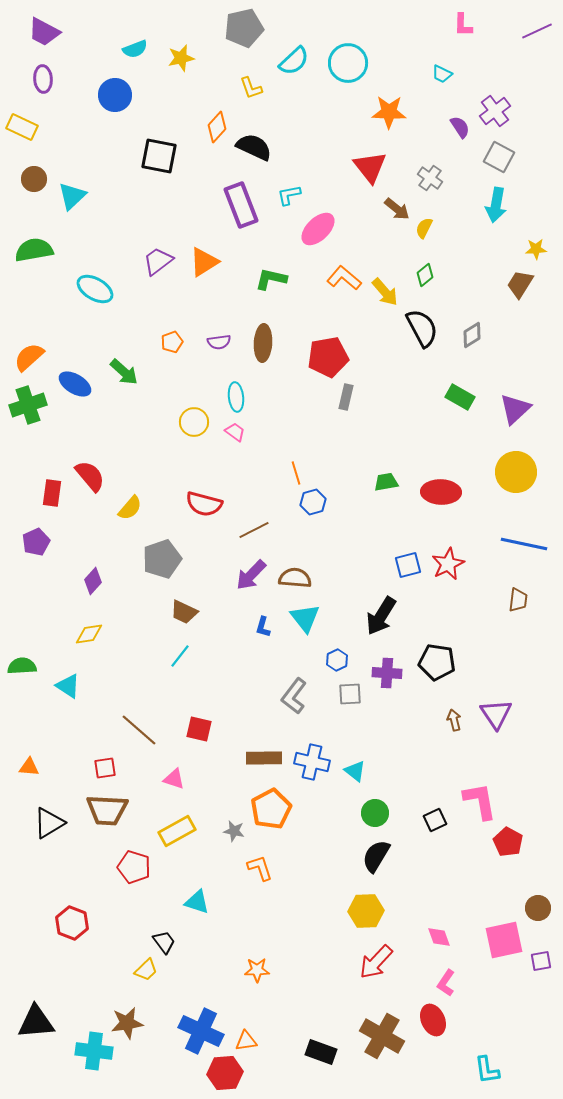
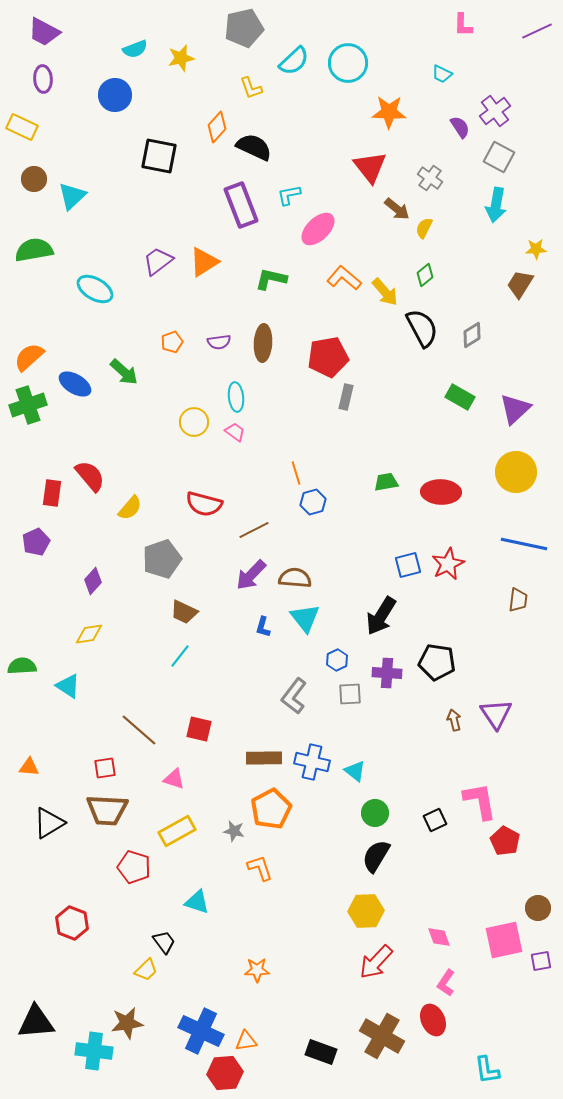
red pentagon at (508, 842): moved 3 px left, 1 px up
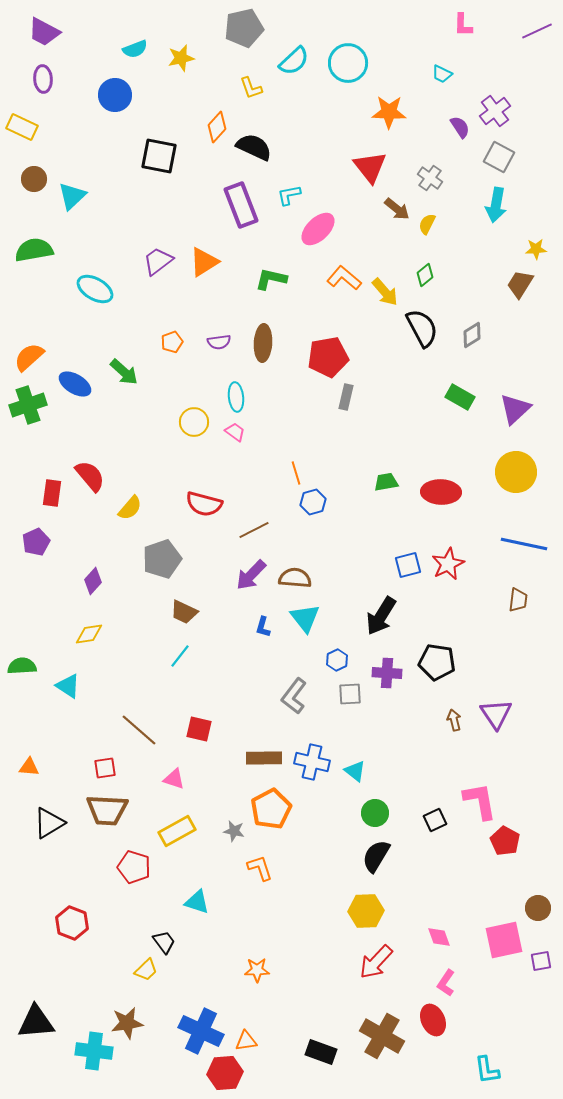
yellow semicircle at (424, 228): moved 3 px right, 4 px up
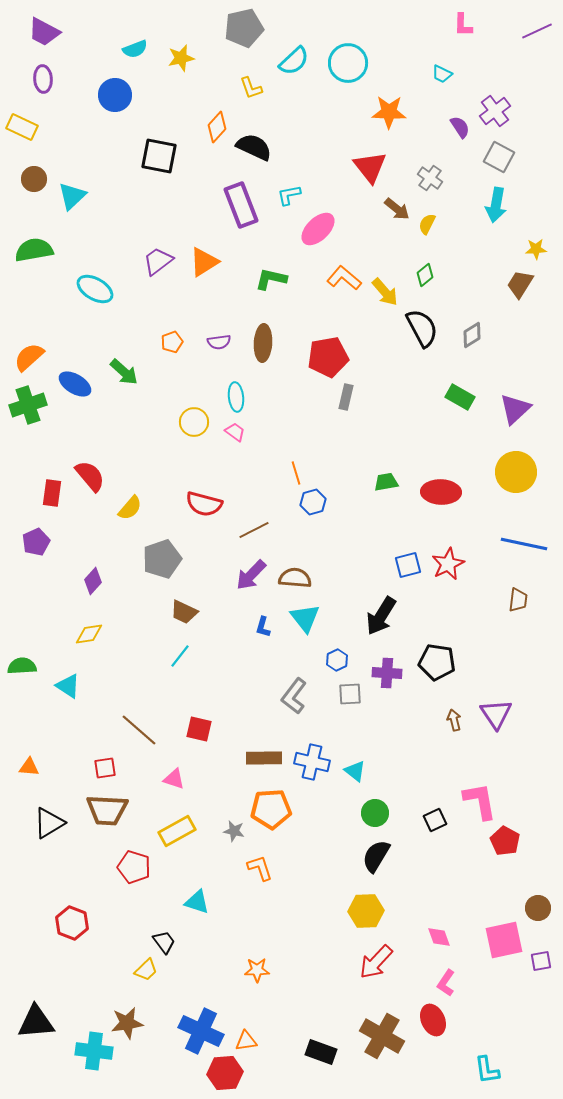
orange pentagon at (271, 809): rotated 24 degrees clockwise
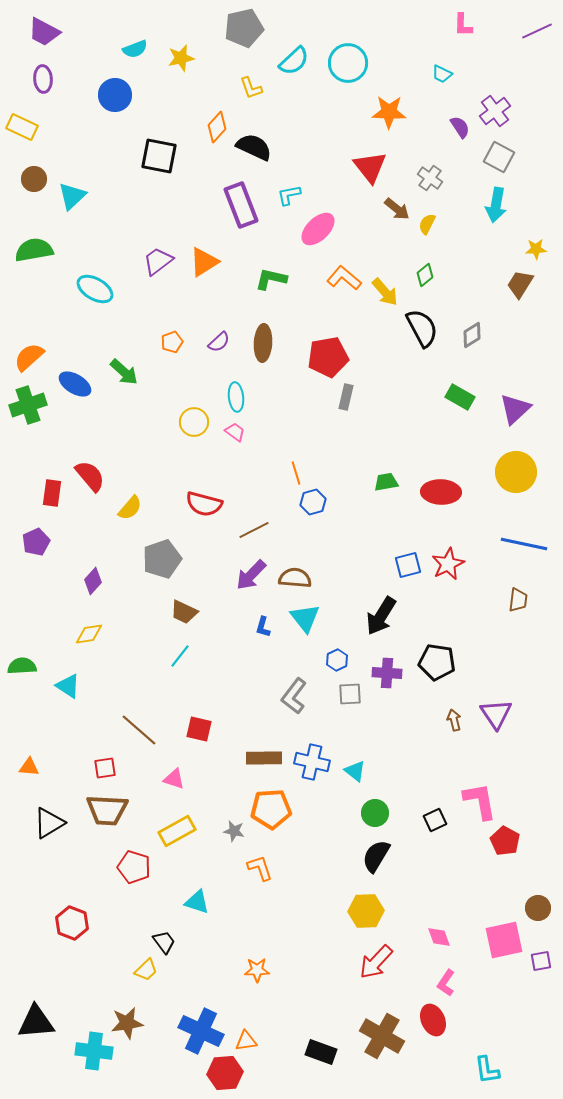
purple semicircle at (219, 342): rotated 35 degrees counterclockwise
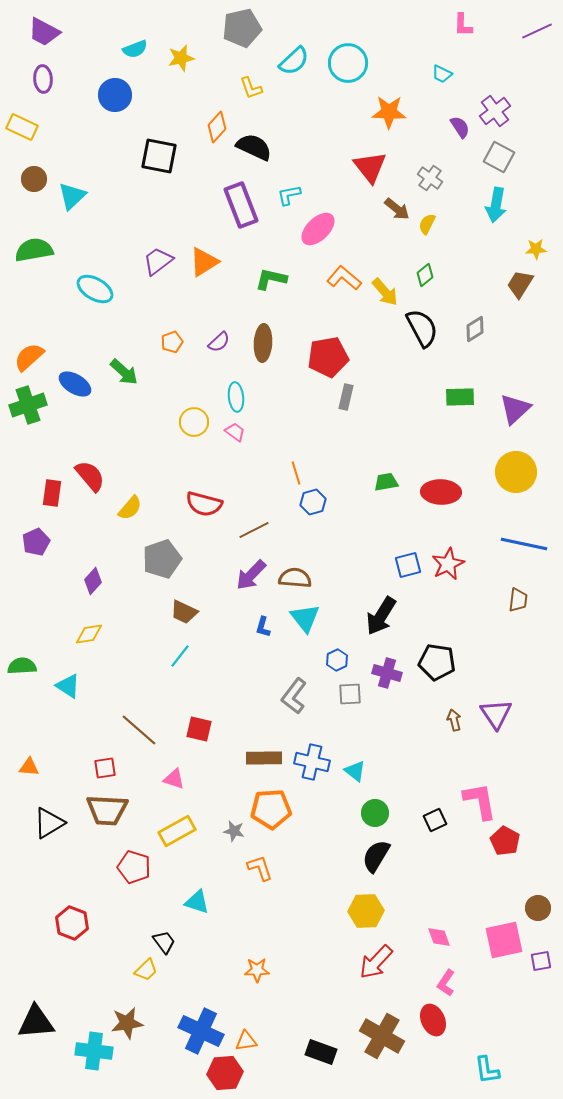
gray pentagon at (244, 28): moved 2 px left
gray diamond at (472, 335): moved 3 px right, 6 px up
green rectangle at (460, 397): rotated 32 degrees counterclockwise
purple cross at (387, 673): rotated 12 degrees clockwise
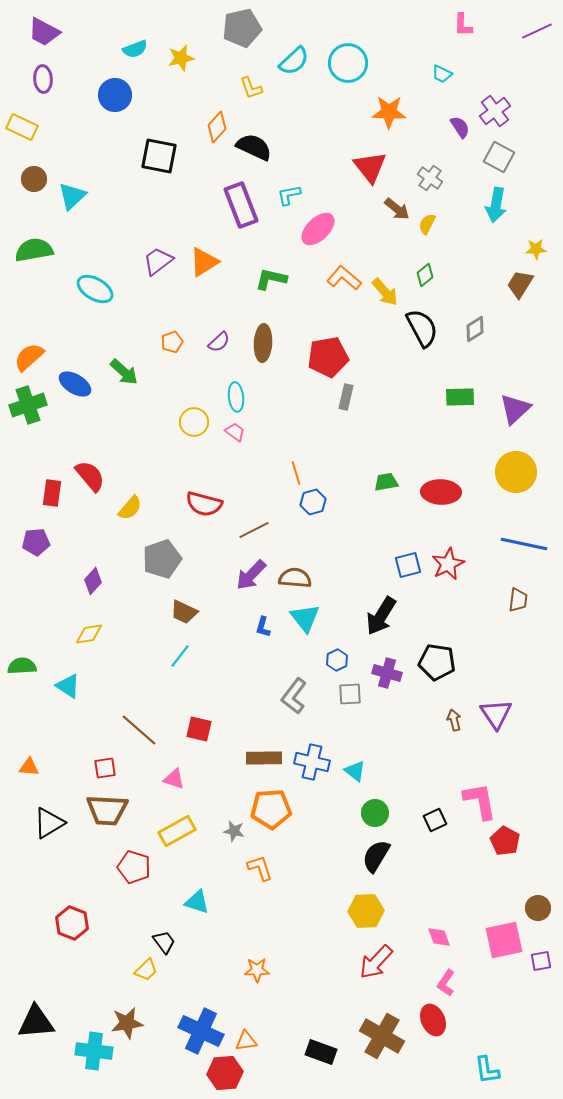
purple pentagon at (36, 542): rotated 20 degrees clockwise
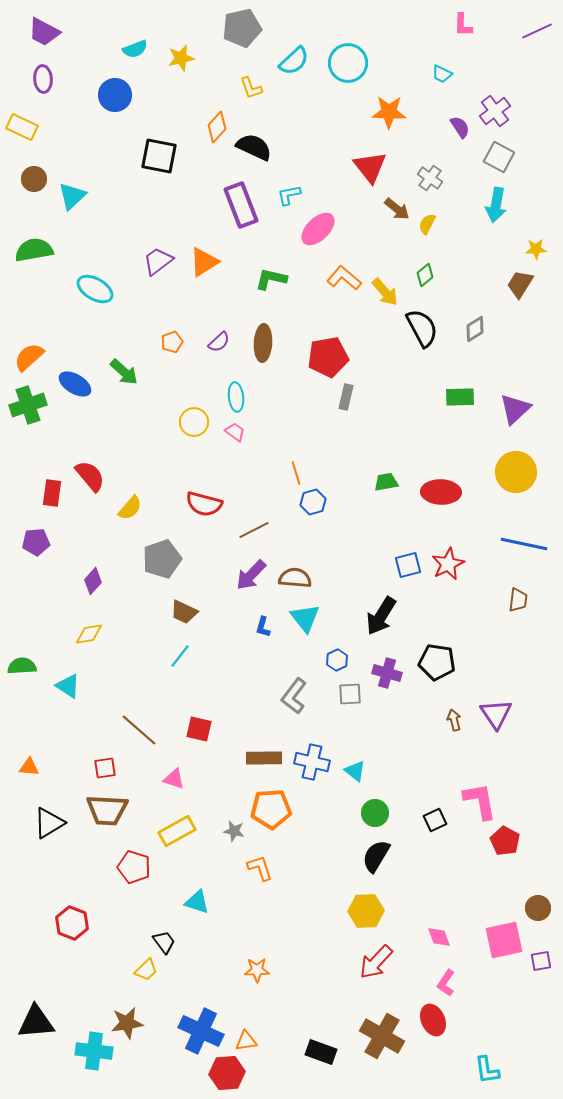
red hexagon at (225, 1073): moved 2 px right
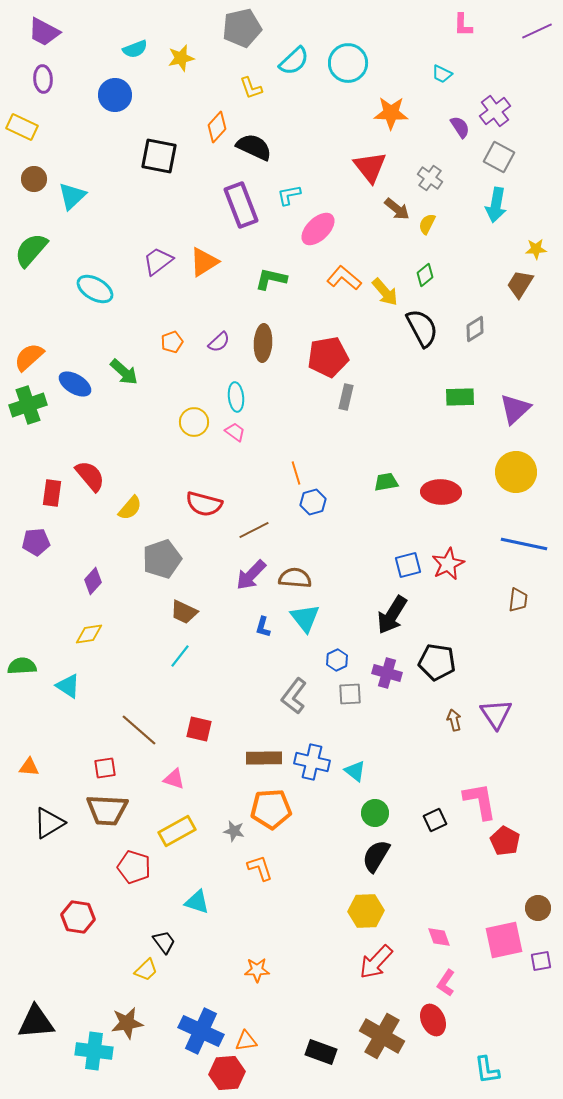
orange star at (389, 112): moved 2 px right, 1 px down
green semicircle at (34, 250): moved 3 px left; rotated 39 degrees counterclockwise
black arrow at (381, 616): moved 11 px right, 1 px up
red hexagon at (72, 923): moved 6 px right, 6 px up; rotated 12 degrees counterclockwise
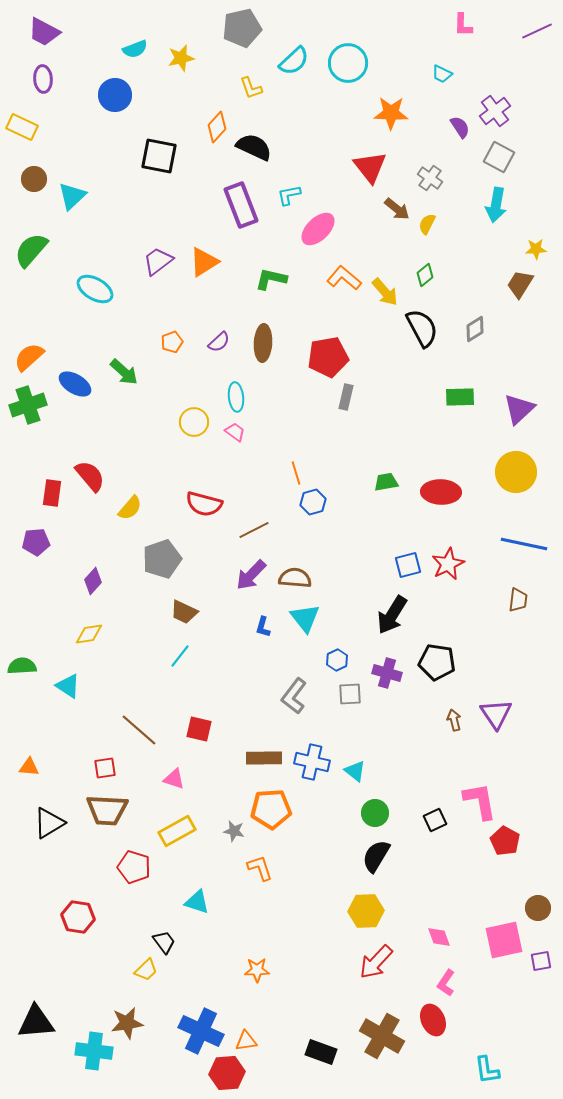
purple triangle at (515, 409): moved 4 px right
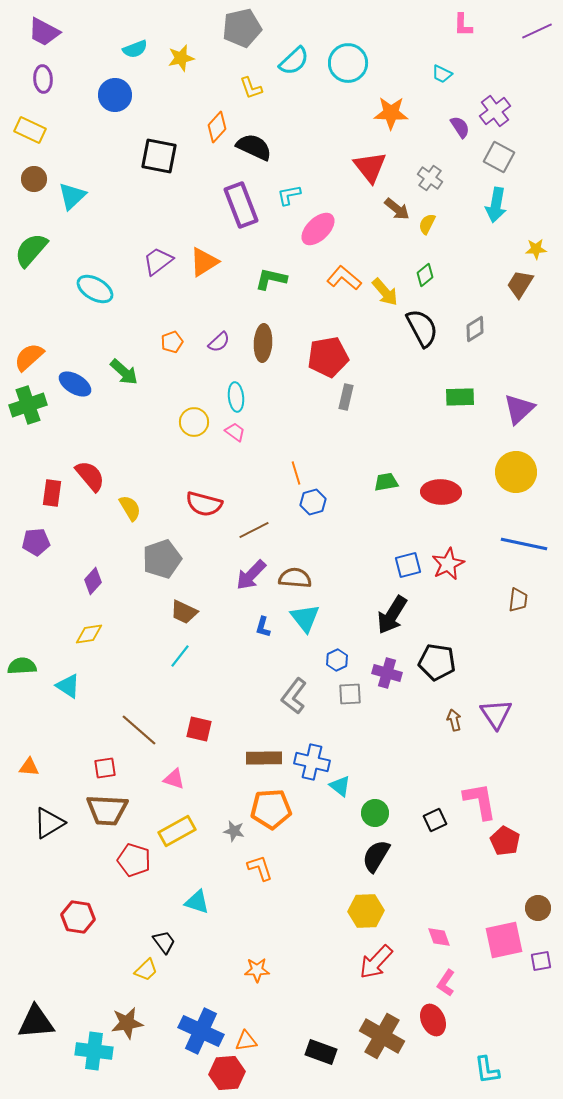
yellow rectangle at (22, 127): moved 8 px right, 3 px down
yellow semicircle at (130, 508): rotated 72 degrees counterclockwise
cyan triangle at (355, 771): moved 15 px left, 15 px down
red pentagon at (134, 867): moved 7 px up
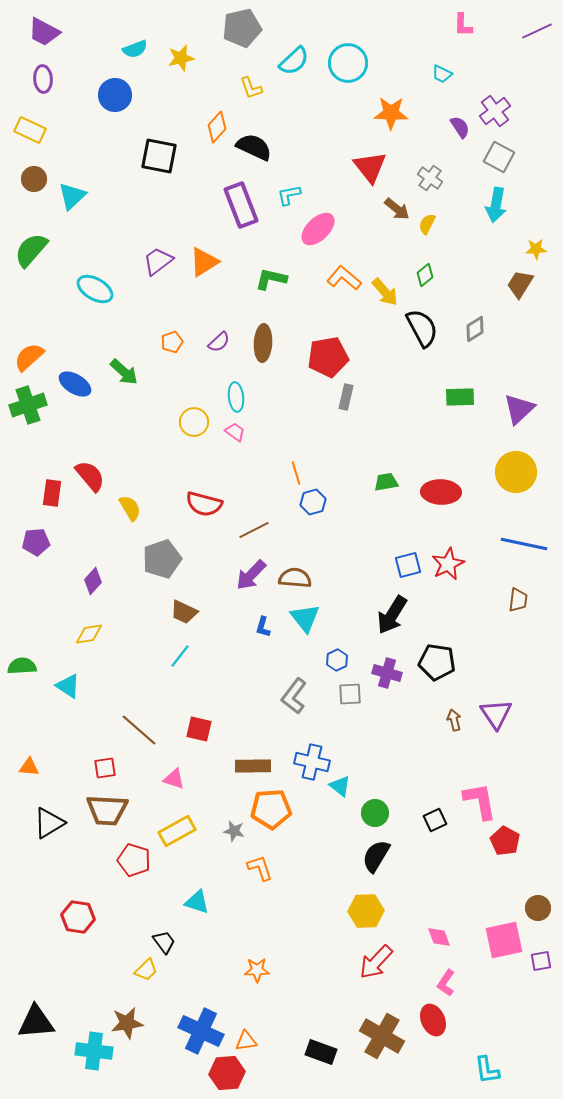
brown rectangle at (264, 758): moved 11 px left, 8 px down
